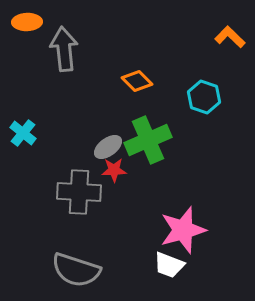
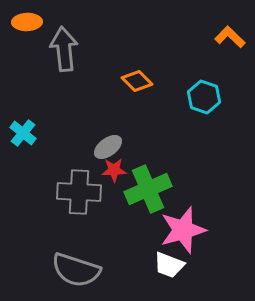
green cross: moved 49 px down
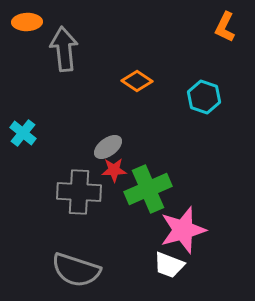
orange L-shape: moved 5 px left, 10 px up; rotated 108 degrees counterclockwise
orange diamond: rotated 12 degrees counterclockwise
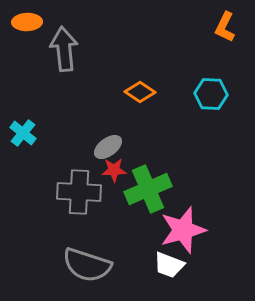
orange diamond: moved 3 px right, 11 px down
cyan hexagon: moved 7 px right, 3 px up; rotated 16 degrees counterclockwise
gray semicircle: moved 11 px right, 5 px up
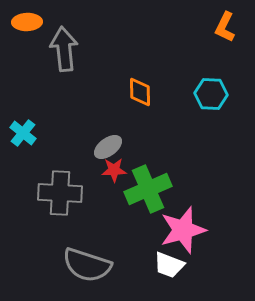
orange diamond: rotated 56 degrees clockwise
gray cross: moved 19 px left, 1 px down
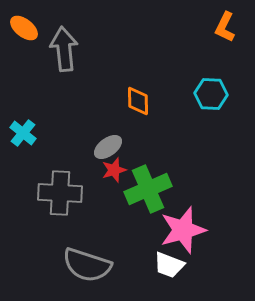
orange ellipse: moved 3 px left, 6 px down; rotated 40 degrees clockwise
orange diamond: moved 2 px left, 9 px down
red star: rotated 15 degrees counterclockwise
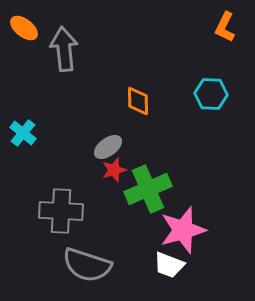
gray cross: moved 1 px right, 18 px down
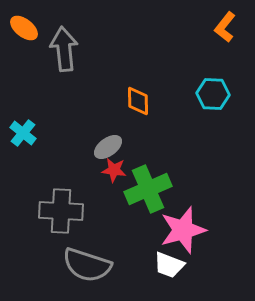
orange L-shape: rotated 12 degrees clockwise
cyan hexagon: moved 2 px right
red star: rotated 25 degrees clockwise
